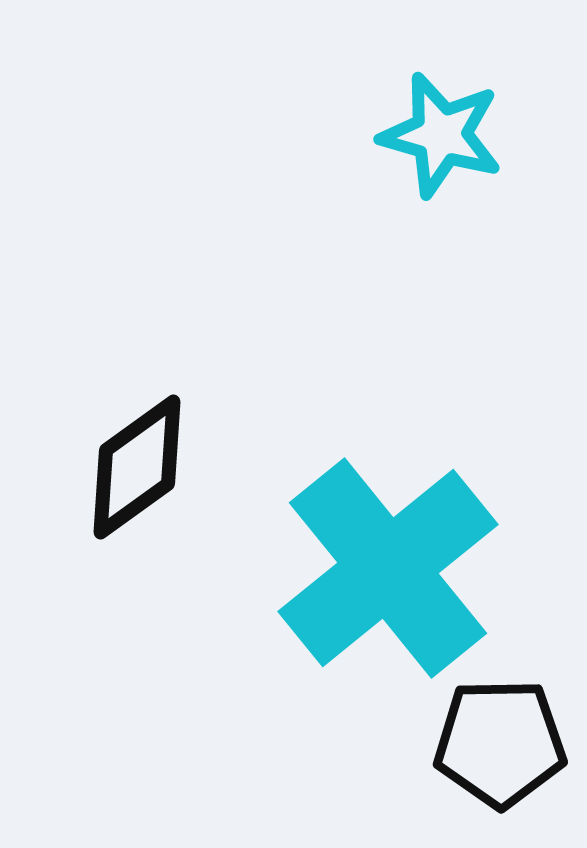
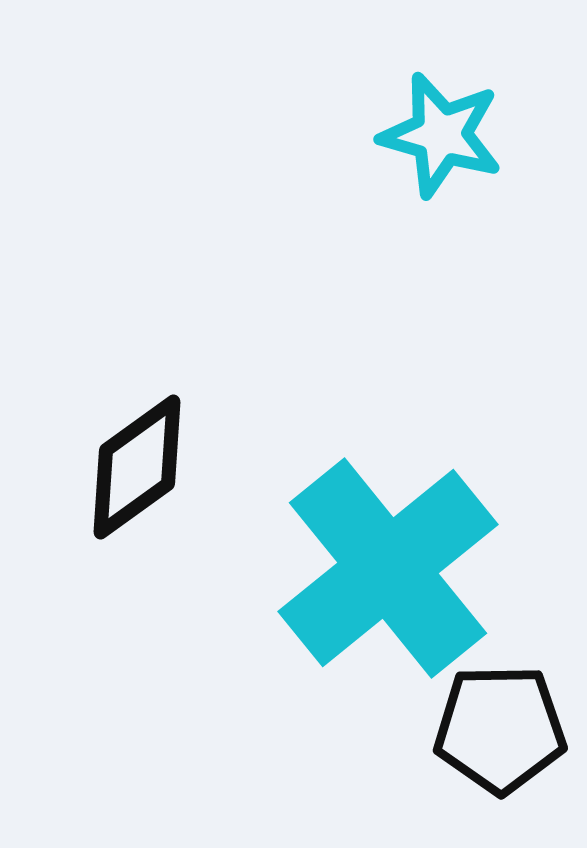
black pentagon: moved 14 px up
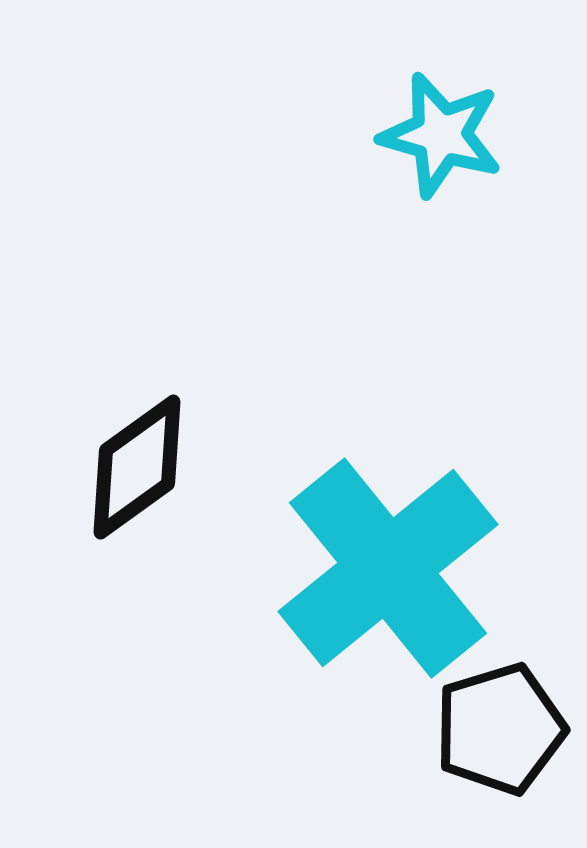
black pentagon: rotated 16 degrees counterclockwise
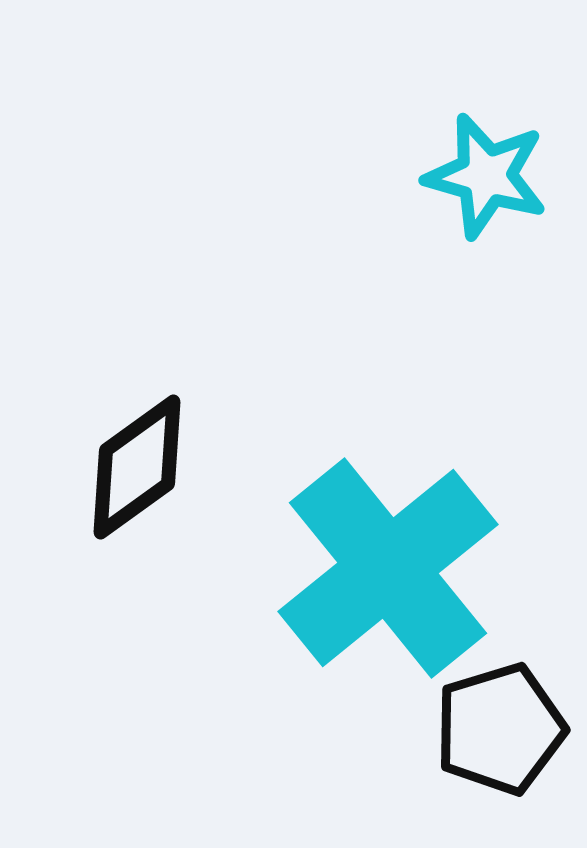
cyan star: moved 45 px right, 41 px down
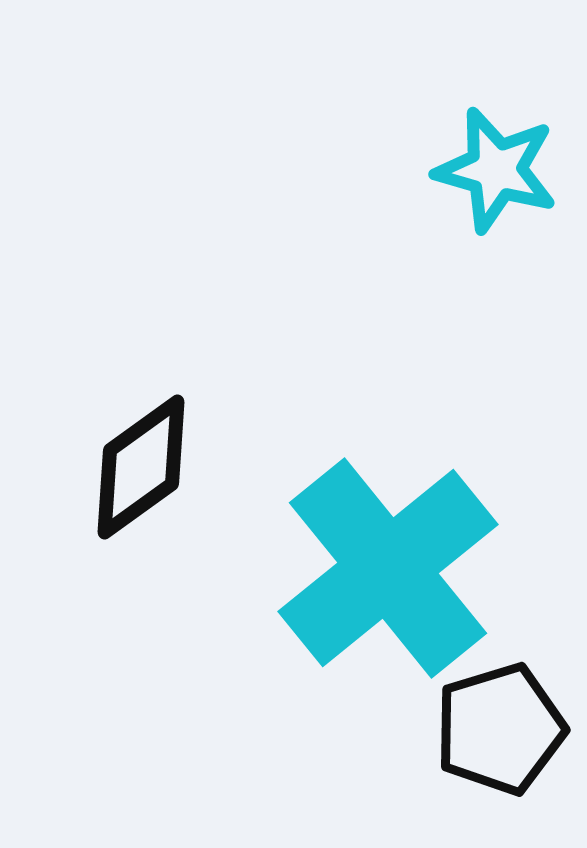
cyan star: moved 10 px right, 6 px up
black diamond: moved 4 px right
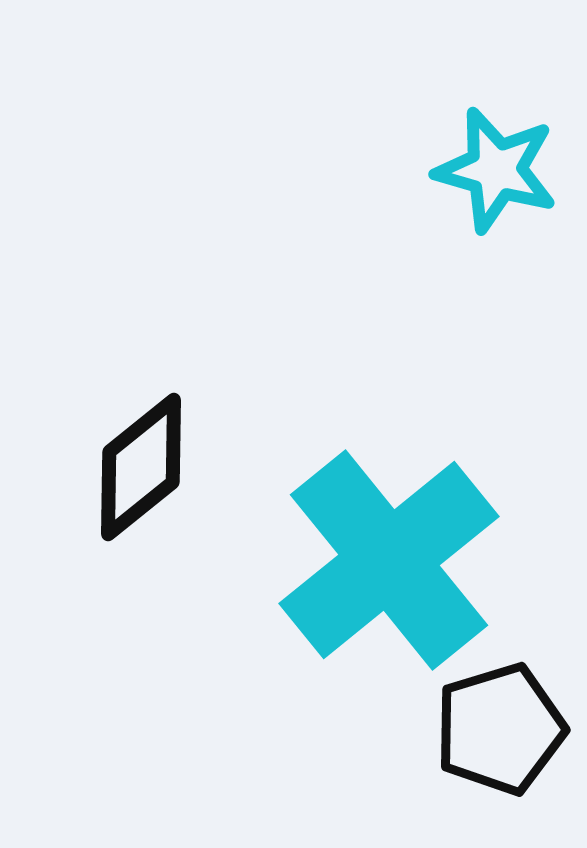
black diamond: rotated 3 degrees counterclockwise
cyan cross: moved 1 px right, 8 px up
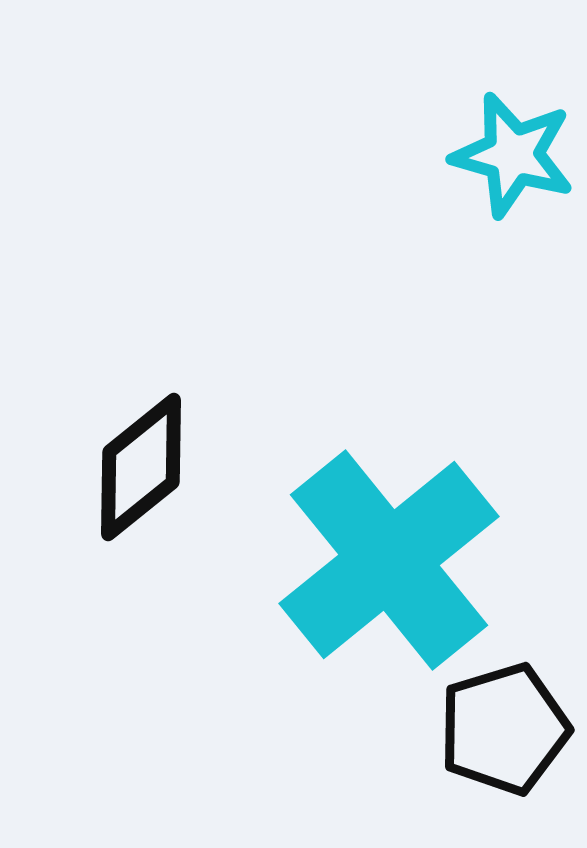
cyan star: moved 17 px right, 15 px up
black pentagon: moved 4 px right
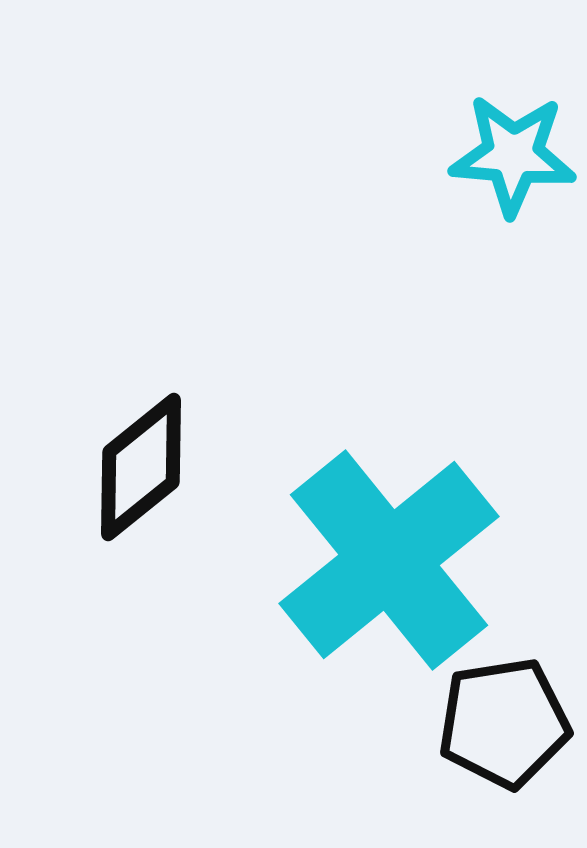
cyan star: rotated 11 degrees counterclockwise
black pentagon: moved 6 px up; rotated 8 degrees clockwise
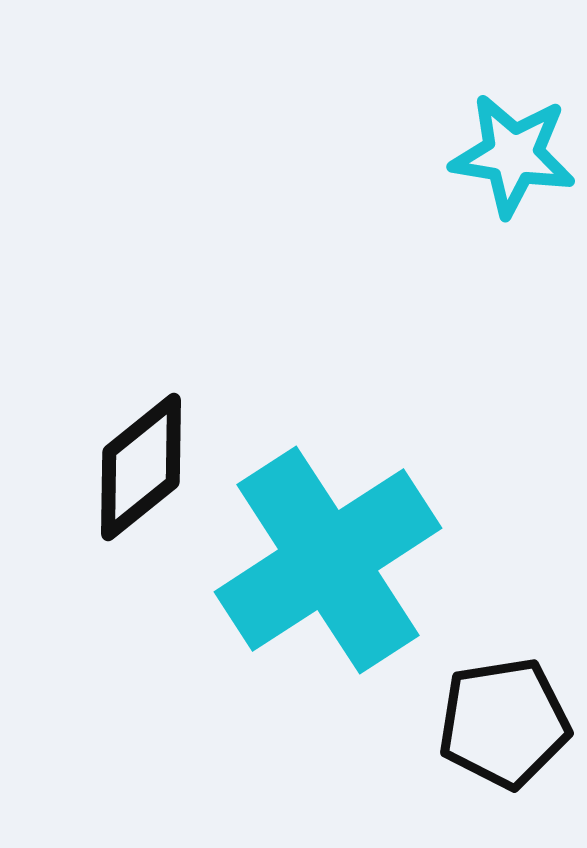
cyan star: rotated 4 degrees clockwise
cyan cross: moved 61 px left; rotated 6 degrees clockwise
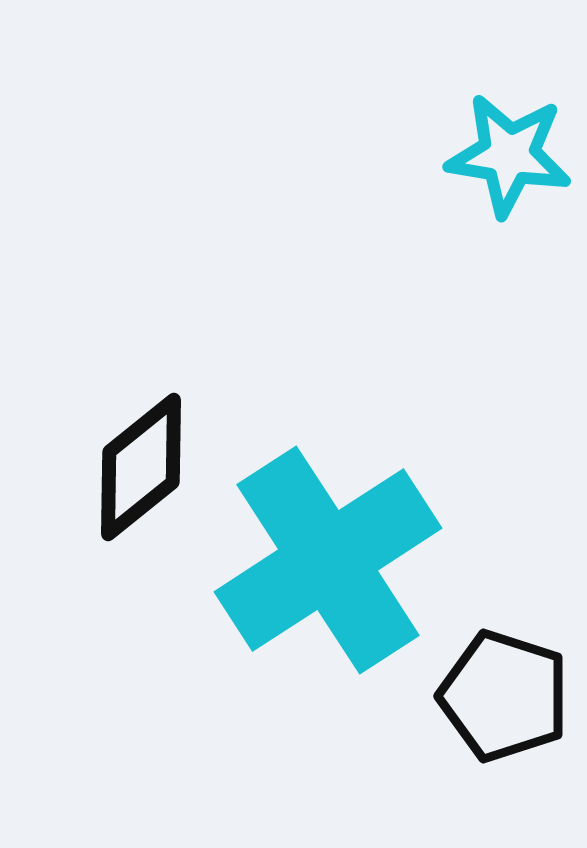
cyan star: moved 4 px left
black pentagon: moved 27 px up; rotated 27 degrees clockwise
